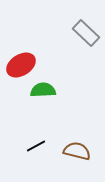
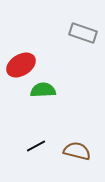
gray rectangle: moved 3 px left; rotated 24 degrees counterclockwise
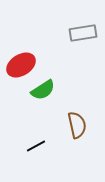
gray rectangle: rotated 28 degrees counterclockwise
green semicircle: rotated 150 degrees clockwise
brown semicircle: moved 26 px up; rotated 64 degrees clockwise
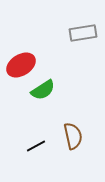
brown semicircle: moved 4 px left, 11 px down
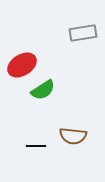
red ellipse: moved 1 px right
brown semicircle: rotated 108 degrees clockwise
black line: rotated 30 degrees clockwise
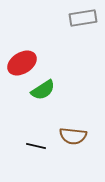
gray rectangle: moved 15 px up
red ellipse: moved 2 px up
black line: rotated 12 degrees clockwise
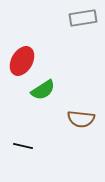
red ellipse: moved 2 px up; rotated 28 degrees counterclockwise
brown semicircle: moved 8 px right, 17 px up
black line: moved 13 px left
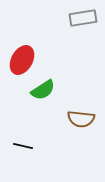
red ellipse: moved 1 px up
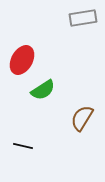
brown semicircle: moved 1 px right, 1 px up; rotated 116 degrees clockwise
